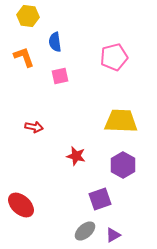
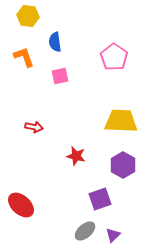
pink pentagon: rotated 24 degrees counterclockwise
purple triangle: rotated 14 degrees counterclockwise
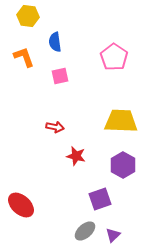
red arrow: moved 21 px right
